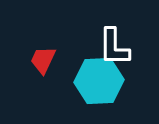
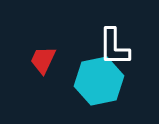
cyan hexagon: rotated 9 degrees counterclockwise
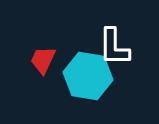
cyan hexagon: moved 11 px left, 5 px up; rotated 21 degrees clockwise
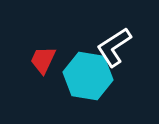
white L-shape: rotated 57 degrees clockwise
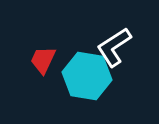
cyan hexagon: moved 1 px left
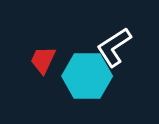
cyan hexagon: rotated 9 degrees counterclockwise
